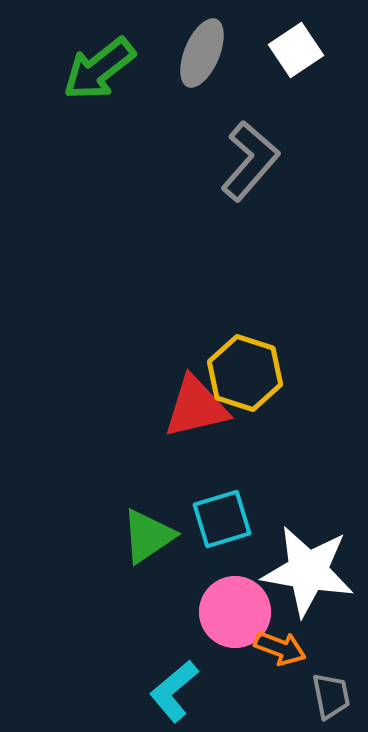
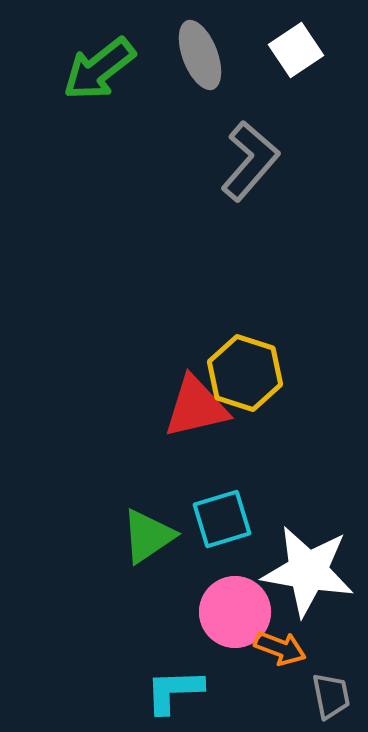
gray ellipse: moved 2 px left, 2 px down; rotated 44 degrees counterclockwise
cyan L-shape: rotated 38 degrees clockwise
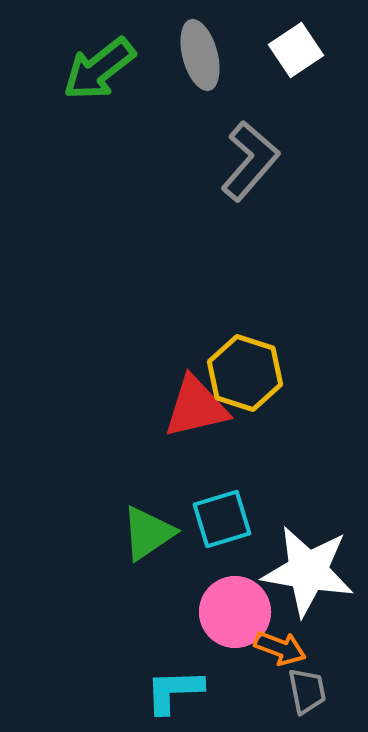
gray ellipse: rotated 6 degrees clockwise
green triangle: moved 3 px up
gray trapezoid: moved 24 px left, 5 px up
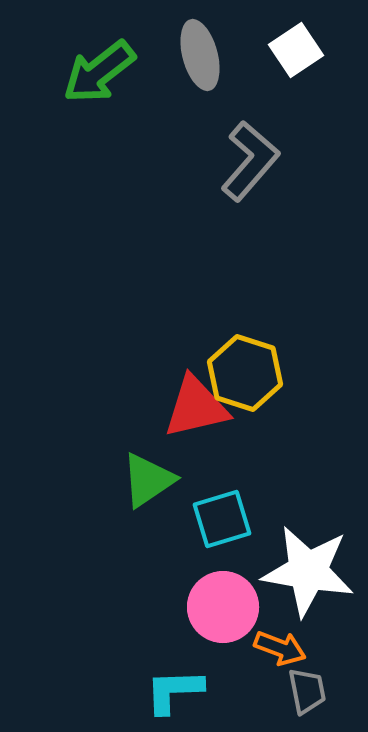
green arrow: moved 3 px down
green triangle: moved 53 px up
pink circle: moved 12 px left, 5 px up
